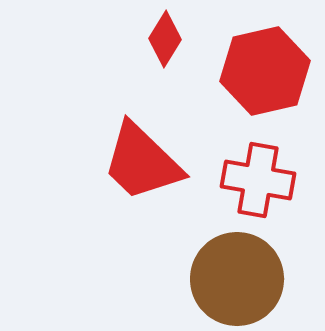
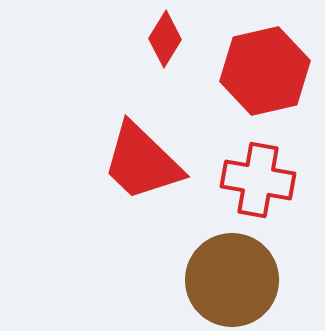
brown circle: moved 5 px left, 1 px down
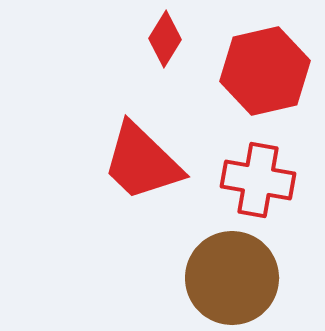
brown circle: moved 2 px up
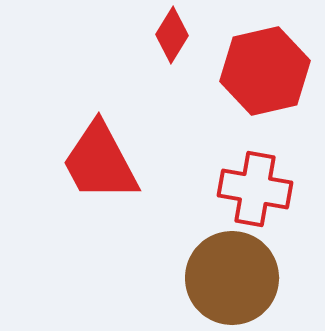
red diamond: moved 7 px right, 4 px up
red trapezoid: moved 42 px left; rotated 18 degrees clockwise
red cross: moved 3 px left, 9 px down
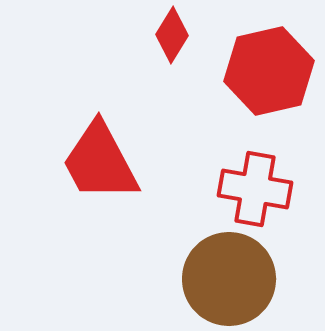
red hexagon: moved 4 px right
brown circle: moved 3 px left, 1 px down
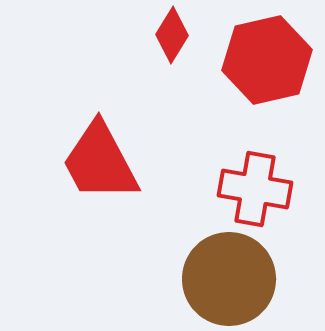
red hexagon: moved 2 px left, 11 px up
